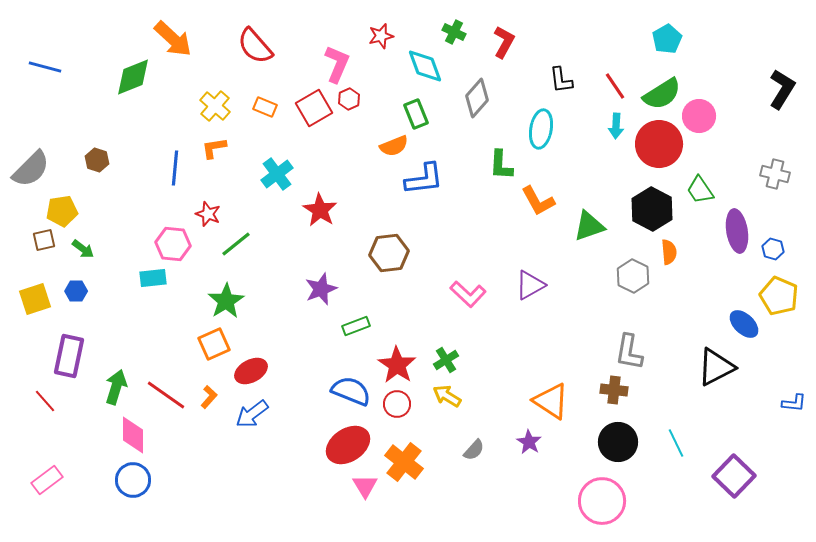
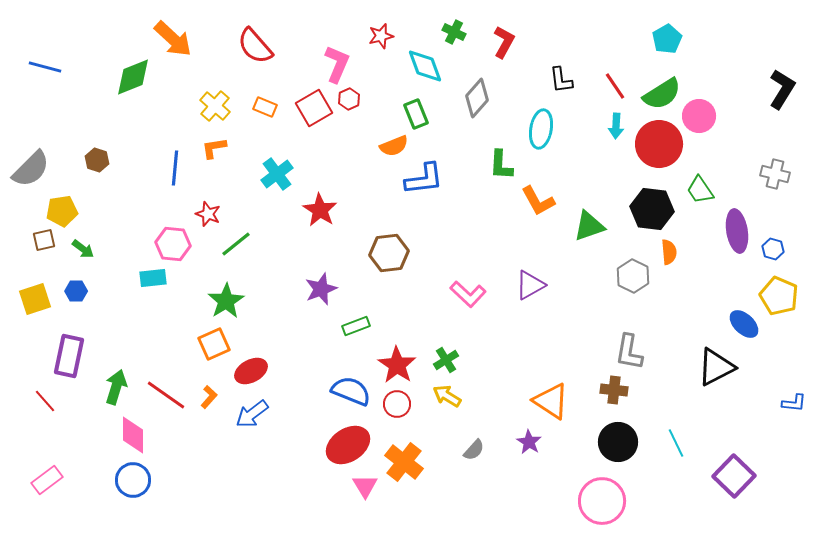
black hexagon at (652, 209): rotated 21 degrees counterclockwise
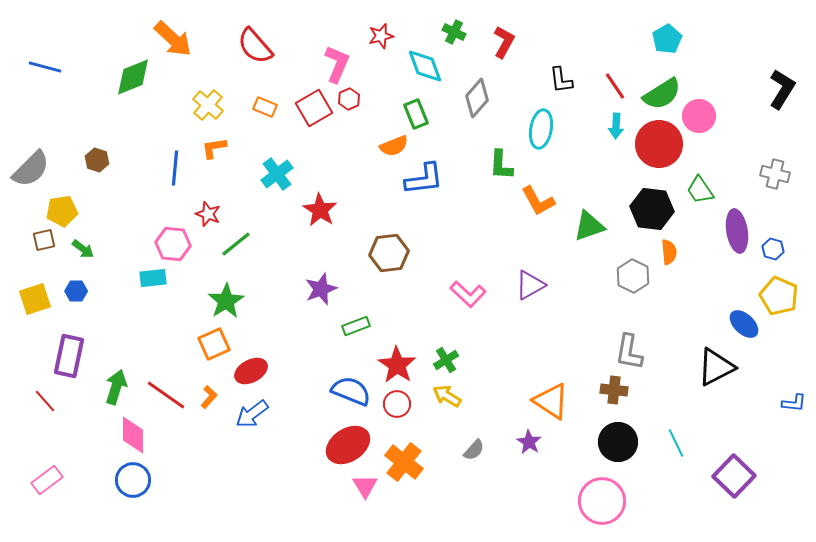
yellow cross at (215, 106): moved 7 px left, 1 px up
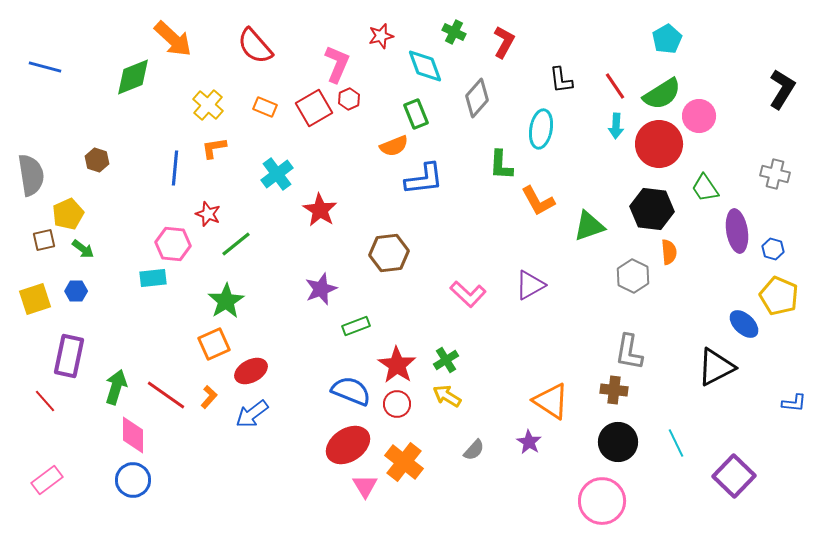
gray semicircle at (31, 169): moved 6 px down; rotated 54 degrees counterclockwise
green trapezoid at (700, 190): moved 5 px right, 2 px up
yellow pentagon at (62, 211): moved 6 px right, 3 px down; rotated 16 degrees counterclockwise
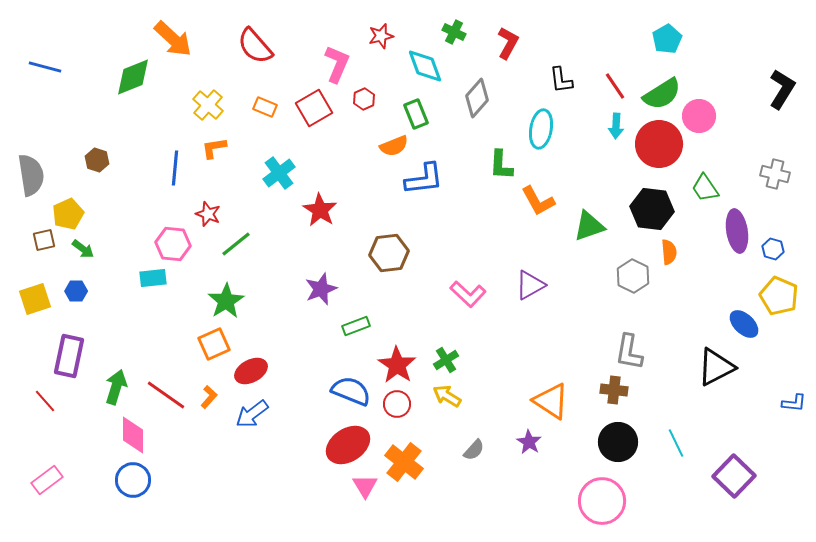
red L-shape at (504, 42): moved 4 px right, 1 px down
red hexagon at (349, 99): moved 15 px right
cyan cross at (277, 174): moved 2 px right, 1 px up
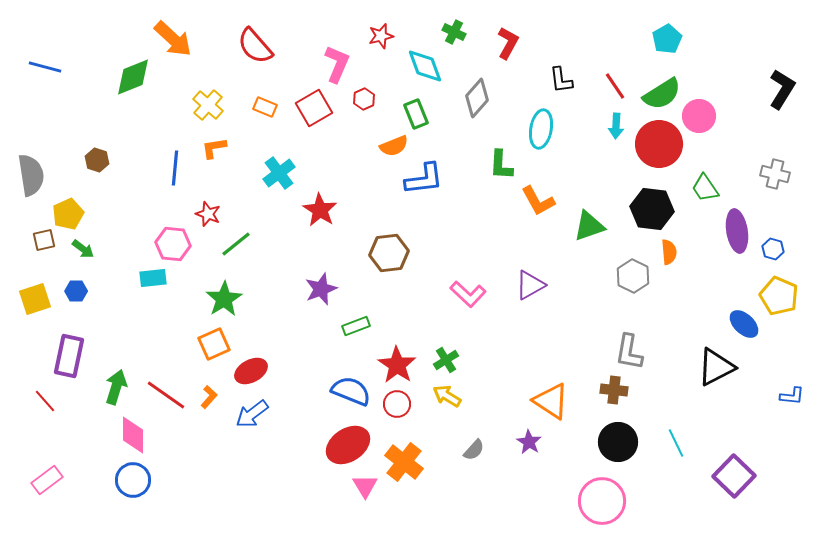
green star at (226, 301): moved 2 px left, 2 px up
blue L-shape at (794, 403): moved 2 px left, 7 px up
